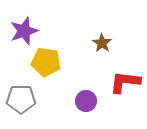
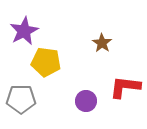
purple star: rotated 8 degrees counterclockwise
red L-shape: moved 5 px down
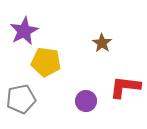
gray pentagon: rotated 12 degrees counterclockwise
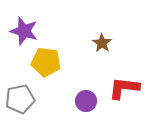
purple star: rotated 28 degrees counterclockwise
red L-shape: moved 1 px left, 1 px down
gray pentagon: moved 1 px left
